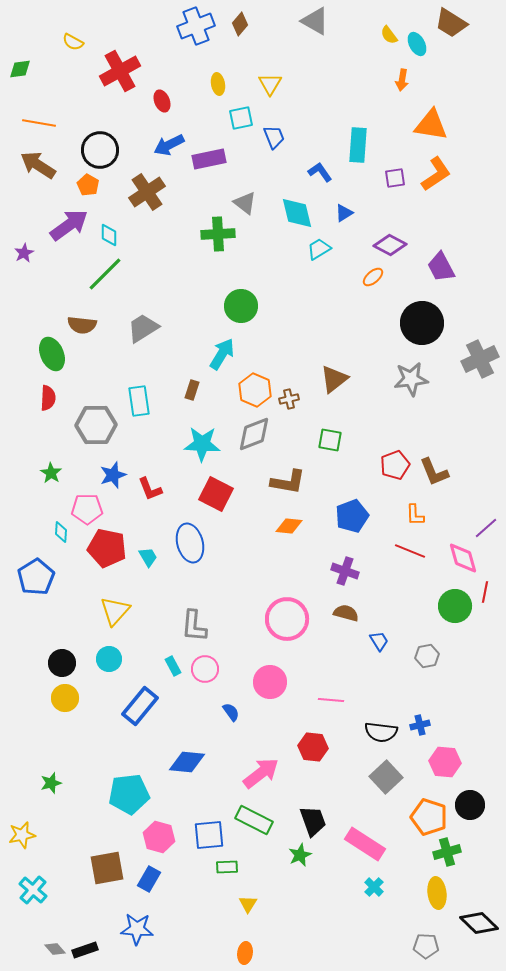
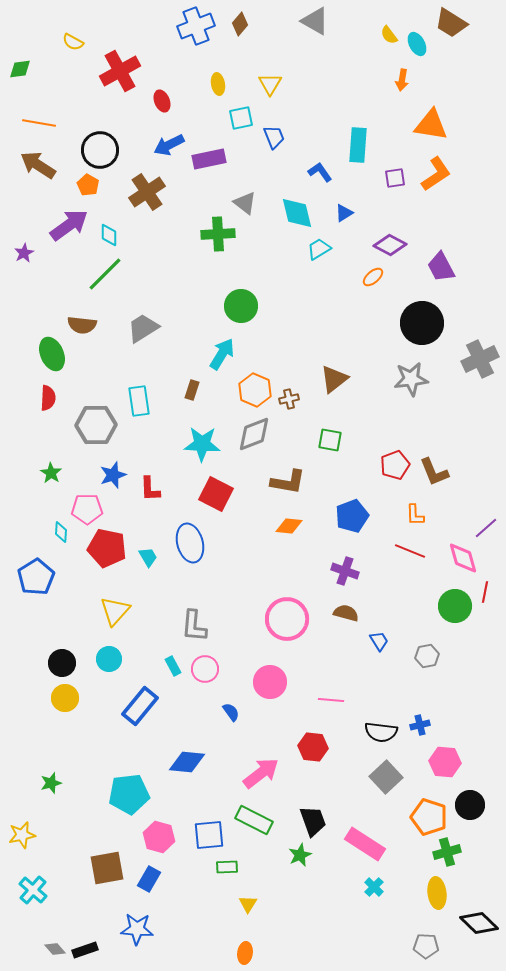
red L-shape at (150, 489): rotated 20 degrees clockwise
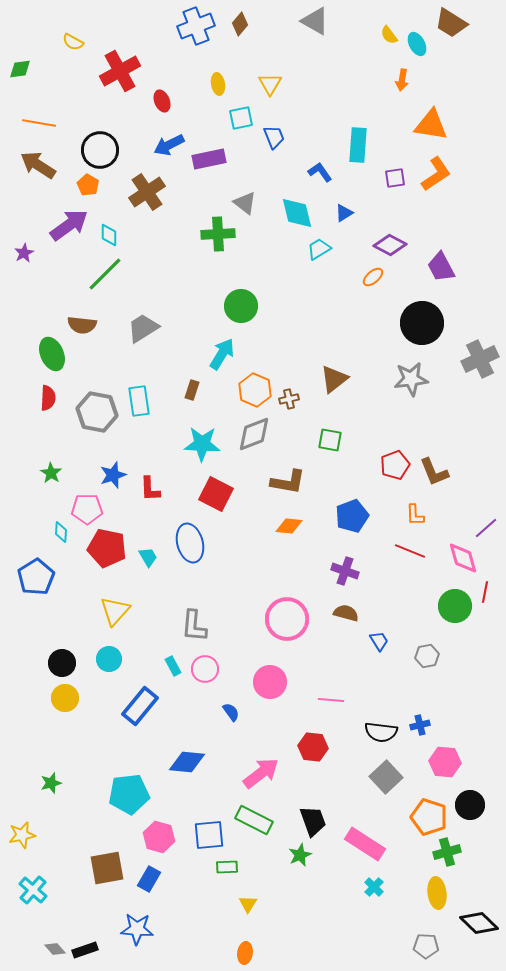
gray hexagon at (96, 425): moved 1 px right, 13 px up; rotated 12 degrees clockwise
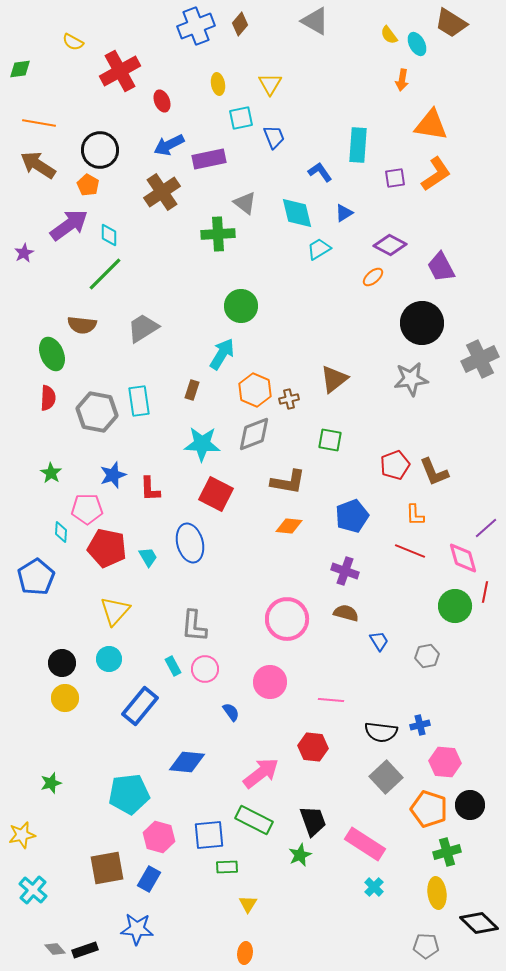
brown cross at (147, 192): moved 15 px right
orange pentagon at (429, 817): moved 8 px up
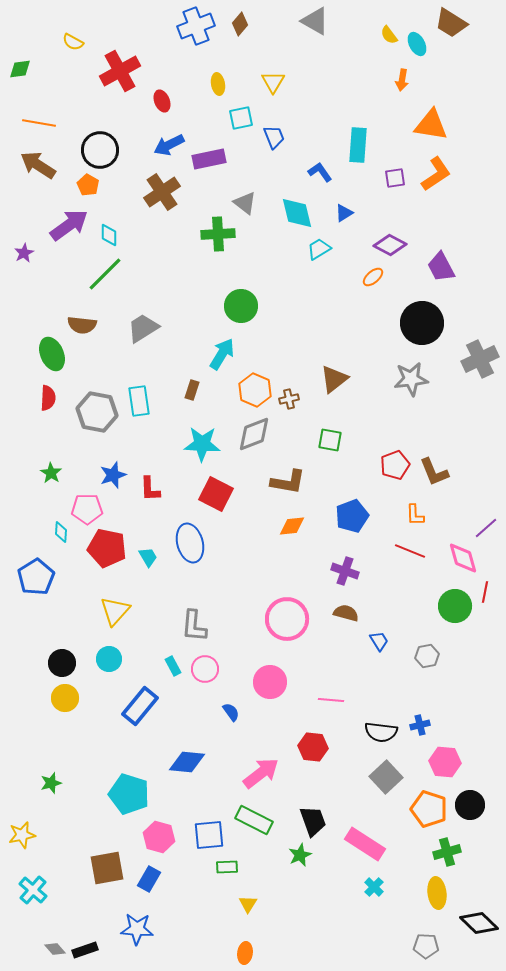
yellow triangle at (270, 84): moved 3 px right, 2 px up
orange diamond at (289, 526): moved 3 px right; rotated 12 degrees counterclockwise
cyan pentagon at (129, 794): rotated 24 degrees clockwise
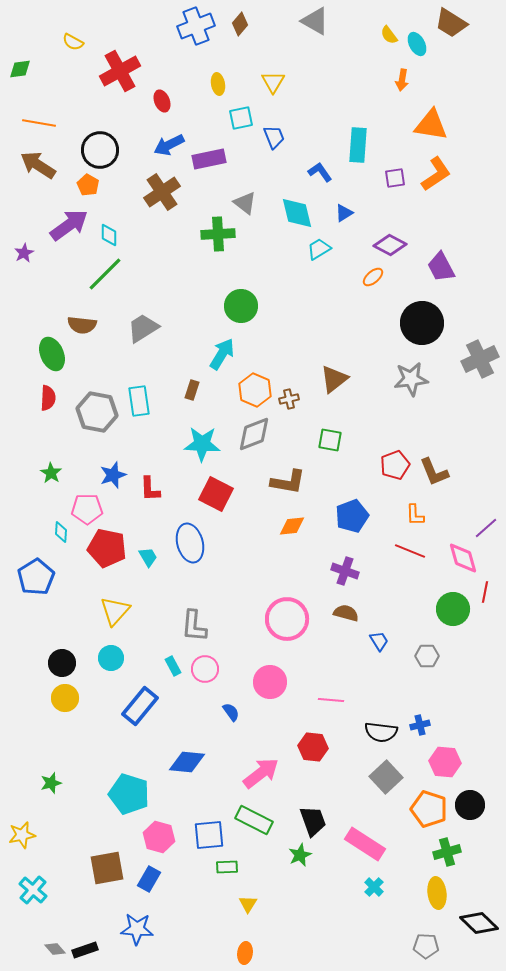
green circle at (455, 606): moved 2 px left, 3 px down
gray hexagon at (427, 656): rotated 10 degrees clockwise
cyan circle at (109, 659): moved 2 px right, 1 px up
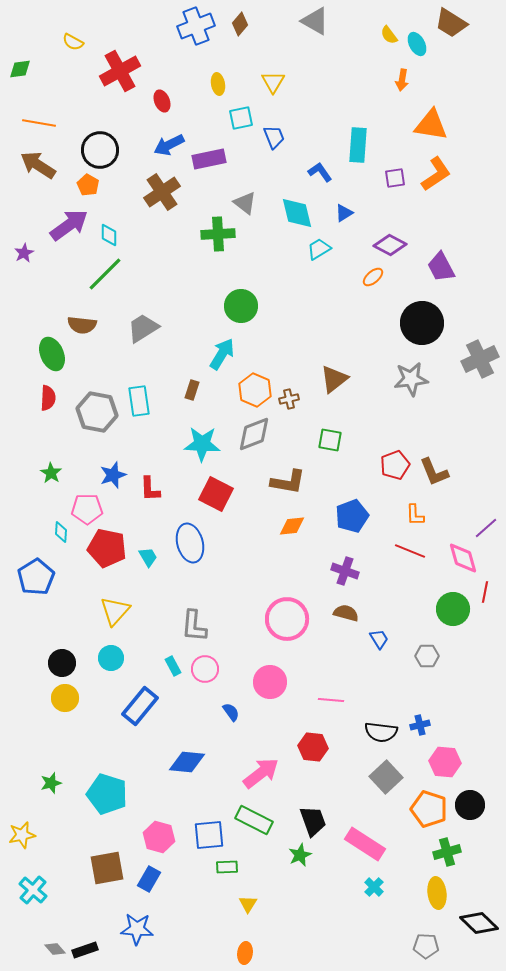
blue trapezoid at (379, 641): moved 2 px up
cyan pentagon at (129, 794): moved 22 px left
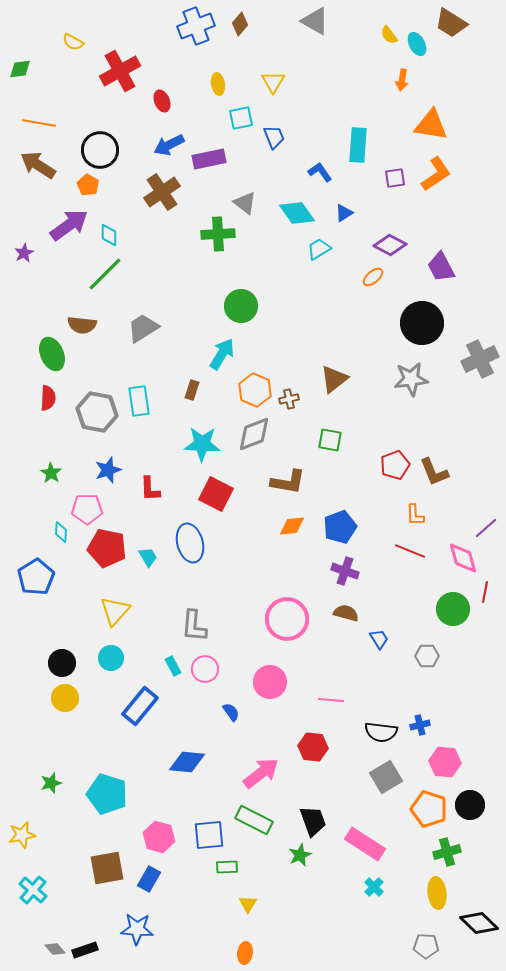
cyan diamond at (297, 213): rotated 21 degrees counterclockwise
blue star at (113, 475): moved 5 px left, 5 px up
blue pentagon at (352, 516): moved 12 px left, 11 px down
gray square at (386, 777): rotated 12 degrees clockwise
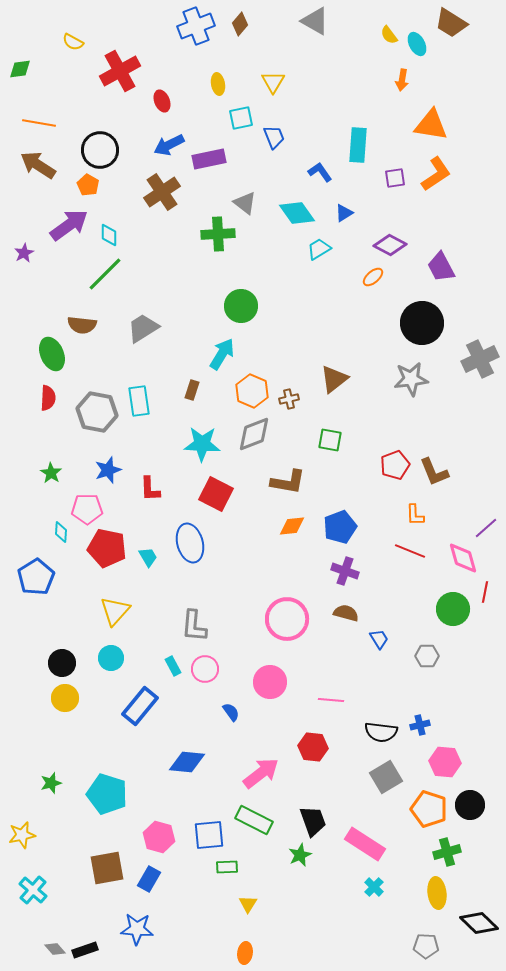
orange hexagon at (255, 390): moved 3 px left, 1 px down
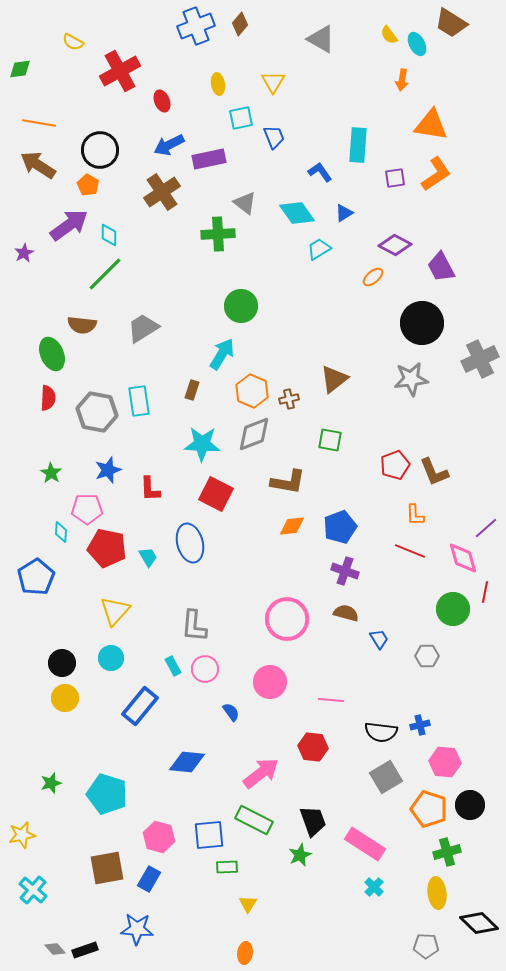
gray triangle at (315, 21): moved 6 px right, 18 px down
purple diamond at (390, 245): moved 5 px right
